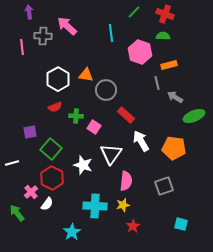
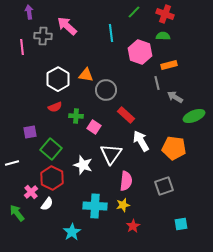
cyan square: rotated 24 degrees counterclockwise
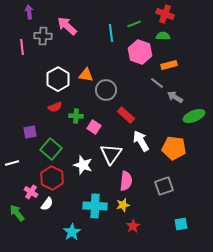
green line: moved 12 px down; rotated 24 degrees clockwise
gray line: rotated 40 degrees counterclockwise
pink cross: rotated 16 degrees counterclockwise
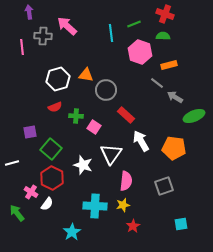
white hexagon: rotated 15 degrees clockwise
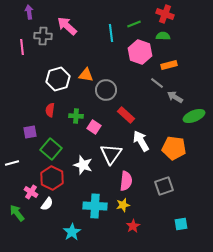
red semicircle: moved 5 px left, 3 px down; rotated 120 degrees clockwise
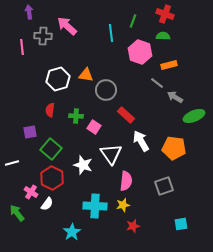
green line: moved 1 px left, 3 px up; rotated 48 degrees counterclockwise
white triangle: rotated 10 degrees counterclockwise
red star: rotated 16 degrees clockwise
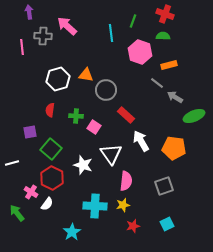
cyan square: moved 14 px left; rotated 16 degrees counterclockwise
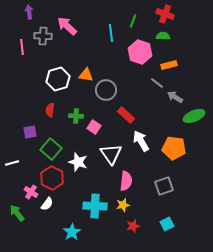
white star: moved 5 px left, 3 px up
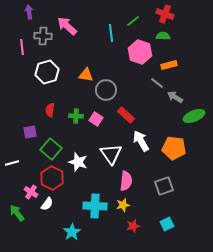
green line: rotated 32 degrees clockwise
white hexagon: moved 11 px left, 7 px up
pink square: moved 2 px right, 8 px up
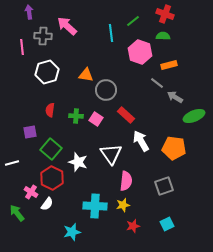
cyan star: rotated 18 degrees clockwise
